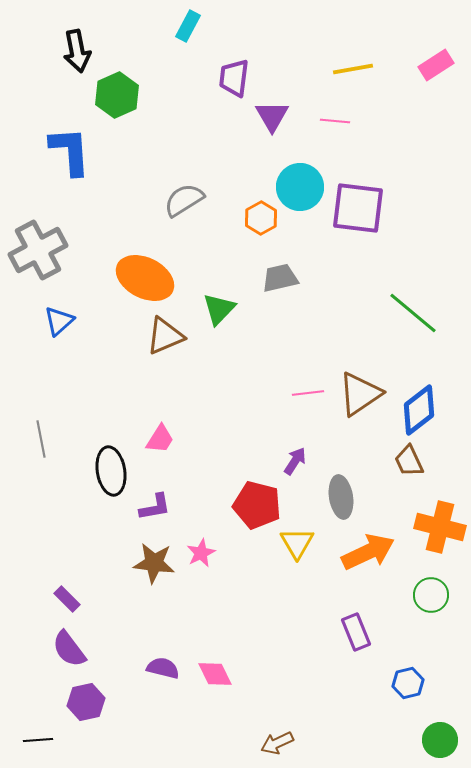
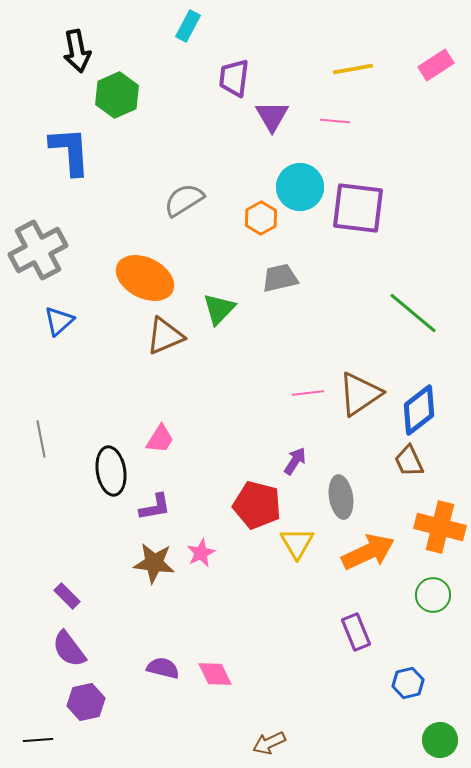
green circle at (431, 595): moved 2 px right
purple rectangle at (67, 599): moved 3 px up
brown arrow at (277, 743): moved 8 px left
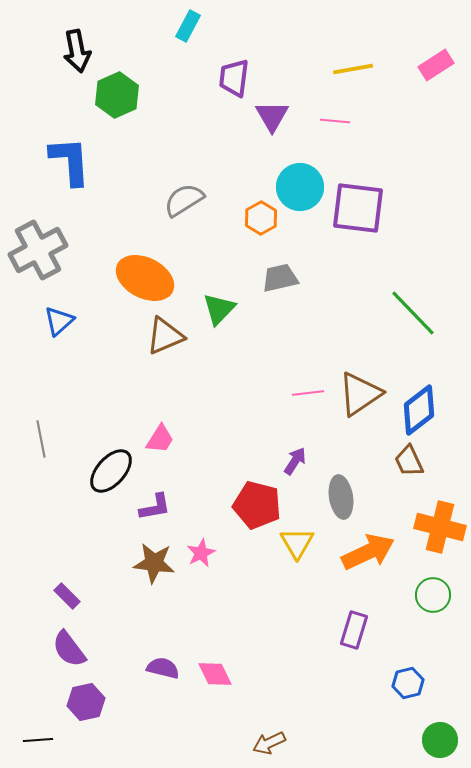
blue L-shape at (70, 151): moved 10 px down
green line at (413, 313): rotated 6 degrees clockwise
black ellipse at (111, 471): rotated 51 degrees clockwise
purple rectangle at (356, 632): moved 2 px left, 2 px up; rotated 39 degrees clockwise
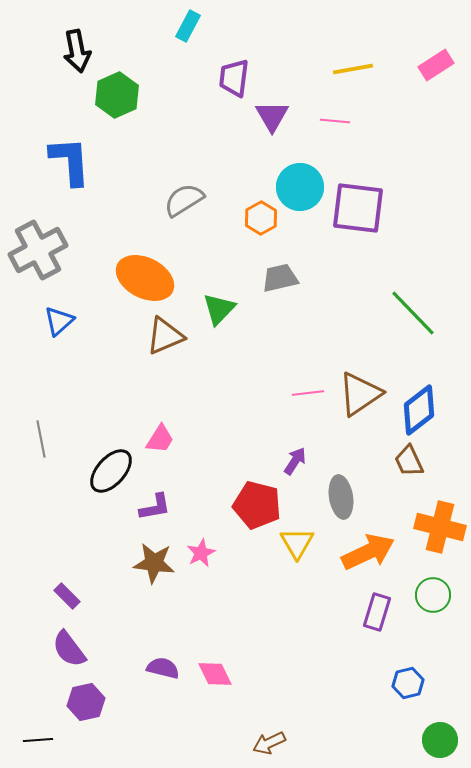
purple rectangle at (354, 630): moved 23 px right, 18 px up
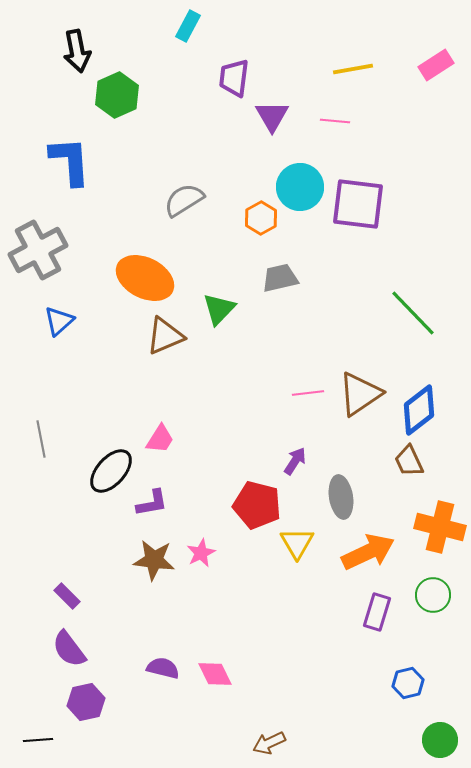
purple square at (358, 208): moved 4 px up
purple L-shape at (155, 507): moved 3 px left, 4 px up
brown star at (154, 563): moved 3 px up
